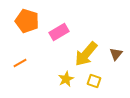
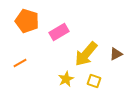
brown triangle: rotated 24 degrees clockwise
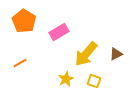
orange pentagon: moved 3 px left; rotated 15 degrees clockwise
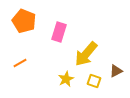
orange pentagon: rotated 10 degrees counterclockwise
pink rectangle: rotated 42 degrees counterclockwise
brown triangle: moved 17 px down
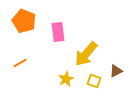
pink rectangle: moved 1 px left; rotated 24 degrees counterclockwise
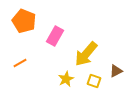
pink rectangle: moved 3 px left, 4 px down; rotated 36 degrees clockwise
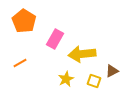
orange pentagon: rotated 10 degrees clockwise
pink rectangle: moved 3 px down
yellow arrow: moved 4 px left; rotated 44 degrees clockwise
brown triangle: moved 4 px left
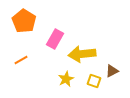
orange line: moved 1 px right, 3 px up
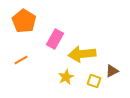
yellow star: moved 2 px up
